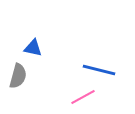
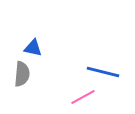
blue line: moved 4 px right, 2 px down
gray semicircle: moved 4 px right, 2 px up; rotated 10 degrees counterclockwise
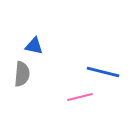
blue triangle: moved 1 px right, 2 px up
pink line: moved 3 px left; rotated 15 degrees clockwise
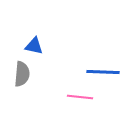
blue line: rotated 12 degrees counterclockwise
pink line: rotated 20 degrees clockwise
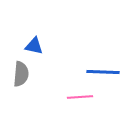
gray semicircle: moved 1 px left
pink line: rotated 10 degrees counterclockwise
